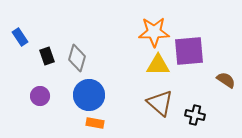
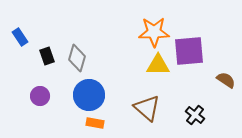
brown triangle: moved 13 px left, 5 px down
black cross: rotated 24 degrees clockwise
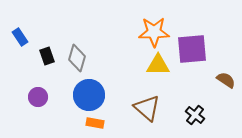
purple square: moved 3 px right, 2 px up
purple circle: moved 2 px left, 1 px down
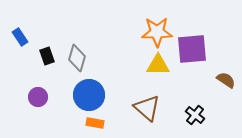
orange star: moved 3 px right
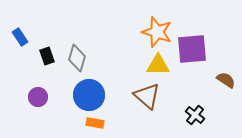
orange star: rotated 20 degrees clockwise
brown triangle: moved 12 px up
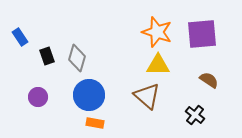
purple square: moved 10 px right, 15 px up
brown semicircle: moved 17 px left
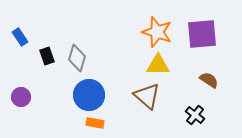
purple circle: moved 17 px left
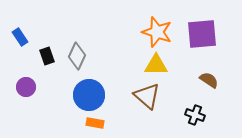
gray diamond: moved 2 px up; rotated 8 degrees clockwise
yellow triangle: moved 2 px left
purple circle: moved 5 px right, 10 px up
black cross: rotated 18 degrees counterclockwise
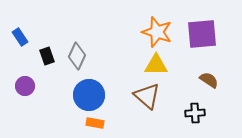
purple circle: moved 1 px left, 1 px up
black cross: moved 2 px up; rotated 24 degrees counterclockwise
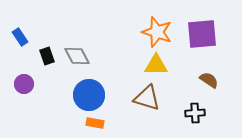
gray diamond: rotated 52 degrees counterclockwise
purple circle: moved 1 px left, 2 px up
brown triangle: moved 2 px down; rotated 24 degrees counterclockwise
